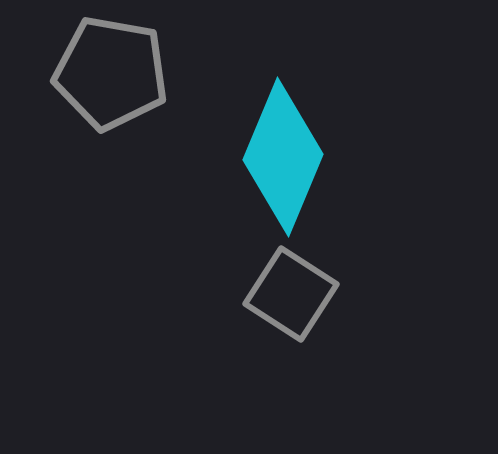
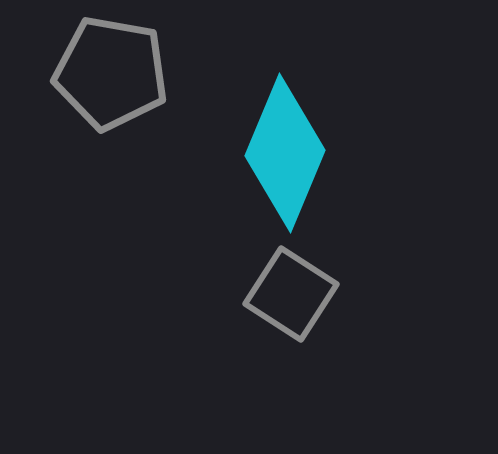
cyan diamond: moved 2 px right, 4 px up
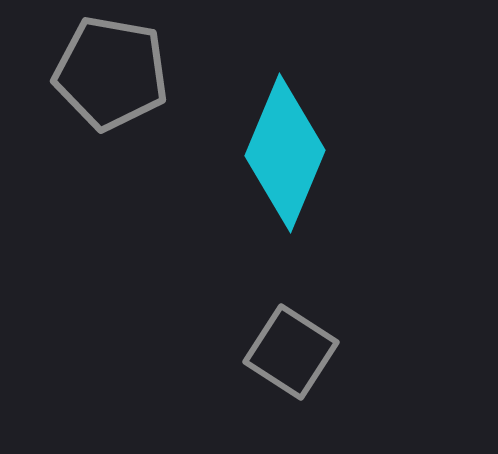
gray square: moved 58 px down
